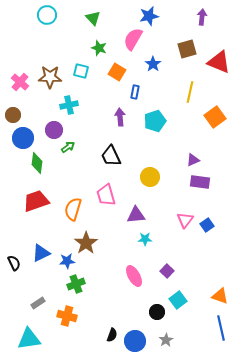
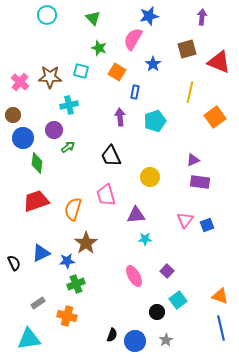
blue square at (207, 225): rotated 16 degrees clockwise
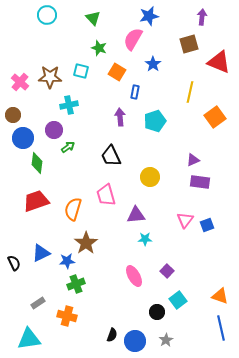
brown square at (187, 49): moved 2 px right, 5 px up
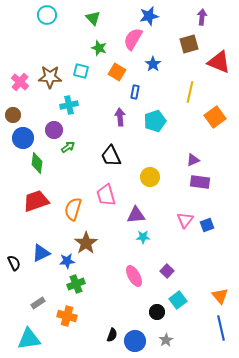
cyan star at (145, 239): moved 2 px left, 2 px up
orange triangle at (220, 296): rotated 30 degrees clockwise
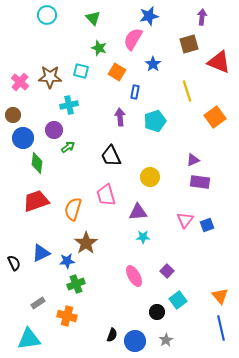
yellow line at (190, 92): moved 3 px left, 1 px up; rotated 30 degrees counterclockwise
purple triangle at (136, 215): moved 2 px right, 3 px up
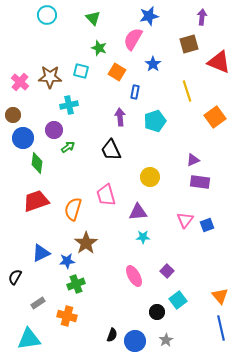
black trapezoid at (111, 156): moved 6 px up
black semicircle at (14, 263): moved 1 px right, 14 px down; rotated 126 degrees counterclockwise
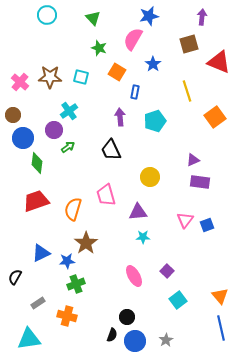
cyan square at (81, 71): moved 6 px down
cyan cross at (69, 105): moved 6 px down; rotated 24 degrees counterclockwise
black circle at (157, 312): moved 30 px left, 5 px down
